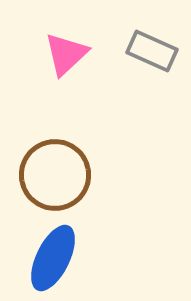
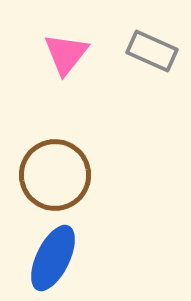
pink triangle: rotated 9 degrees counterclockwise
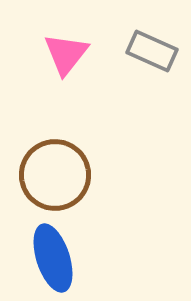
blue ellipse: rotated 44 degrees counterclockwise
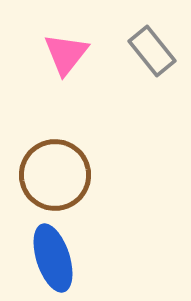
gray rectangle: rotated 27 degrees clockwise
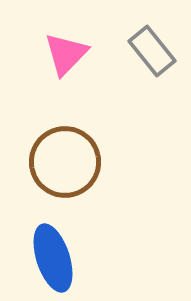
pink triangle: rotated 6 degrees clockwise
brown circle: moved 10 px right, 13 px up
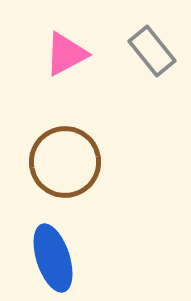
pink triangle: rotated 18 degrees clockwise
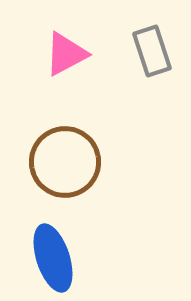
gray rectangle: rotated 21 degrees clockwise
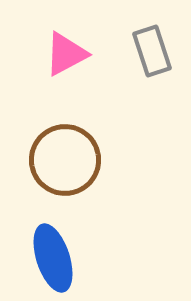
brown circle: moved 2 px up
